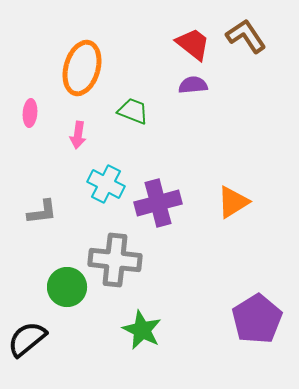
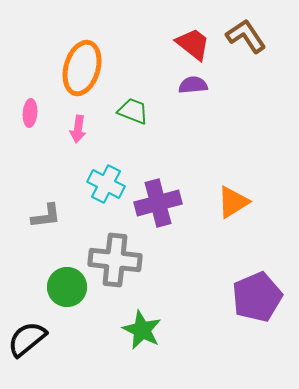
pink arrow: moved 6 px up
gray L-shape: moved 4 px right, 4 px down
purple pentagon: moved 22 px up; rotated 9 degrees clockwise
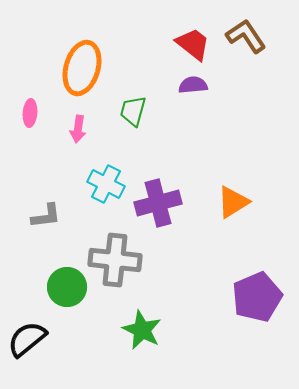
green trapezoid: rotated 96 degrees counterclockwise
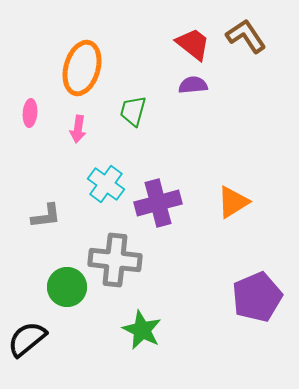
cyan cross: rotated 9 degrees clockwise
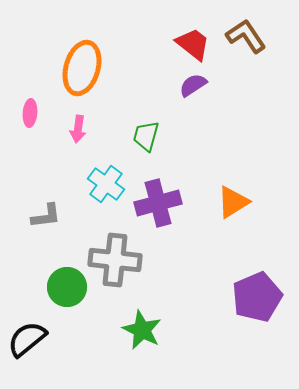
purple semicircle: rotated 28 degrees counterclockwise
green trapezoid: moved 13 px right, 25 px down
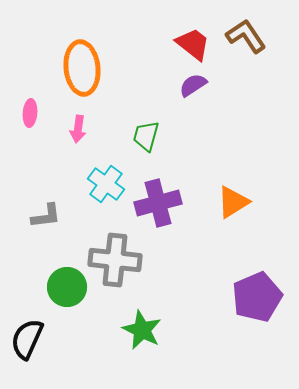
orange ellipse: rotated 22 degrees counterclockwise
black semicircle: rotated 27 degrees counterclockwise
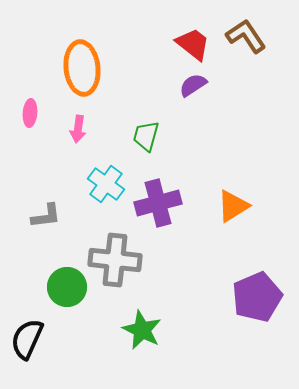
orange triangle: moved 4 px down
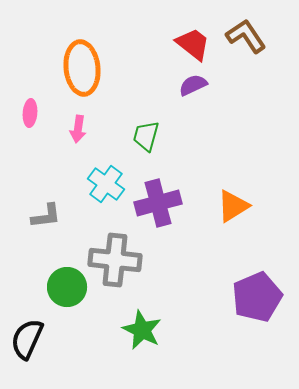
purple semicircle: rotated 8 degrees clockwise
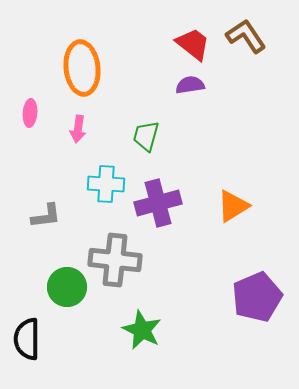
purple semicircle: moved 3 px left; rotated 16 degrees clockwise
cyan cross: rotated 33 degrees counterclockwise
black semicircle: rotated 24 degrees counterclockwise
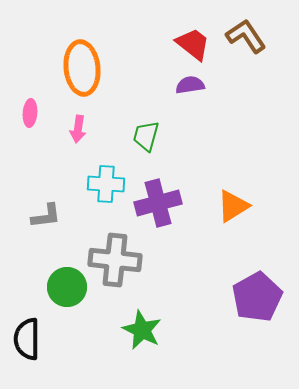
purple pentagon: rotated 6 degrees counterclockwise
